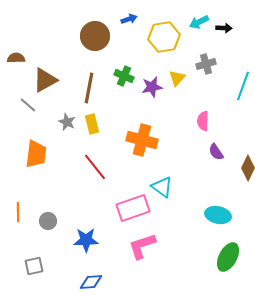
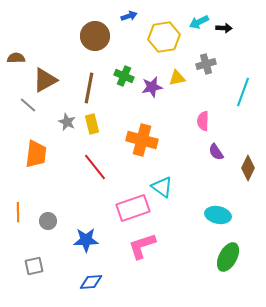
blue arrow: moved 3 px up
yellow triangle: rotated 36 degrees clockwise
cyan line: moved 6 px down
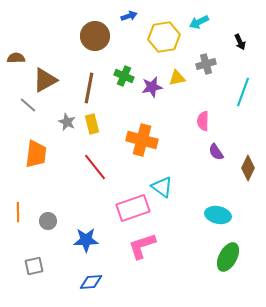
black arrow: moved 16 px right, 14 px down; rotated 63 degrees clockwise
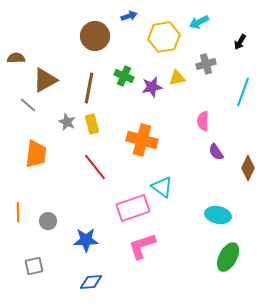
black arrow: rotated 56 degrees clockwise
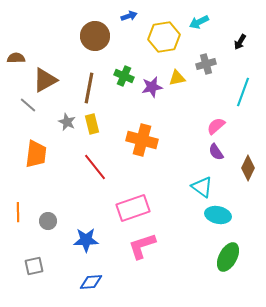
pink semicircle: moved 13 px right, 5 px down; rotated 48 degrees clockwise
cyan triangle: moved 40 px right
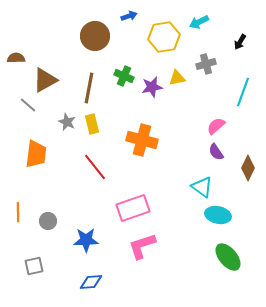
green ellipse: rotated 68 degrees counterclockwise
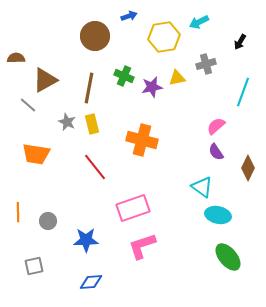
orange trapezoid: rotated 92 degrees clockwise
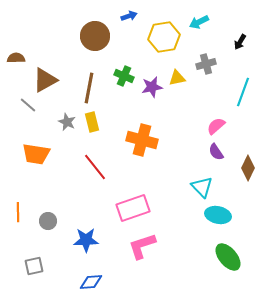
yellow rectangle: moved 2 px up
cyan triangle: rotated 10 degrees clockwise
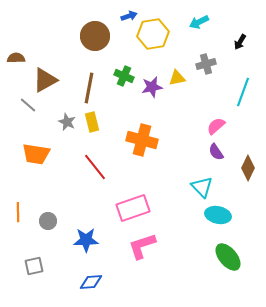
yellow hexagon: moved 11 px left, 3 px up
